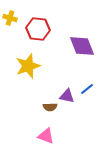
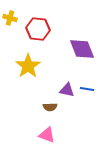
purple diamond: moved 3 px down
yellow star: rotated 15 degrees counterclockwise
blue line: rotated 48 degrees clockwise
purple triangle: moved 6 px up
pink triangle: moved 1 px right, 1 px up
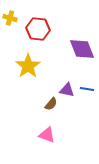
brown semicircle: moved 1 px right, 3 px up; rotated 48 degrees counterclockwise
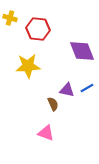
purple diamond: moved 2 px down
yellow star: rotated 30 degrees clockwise
blue line: moved 1 px up; rotated 40 degrees counterclockwise
brown semicircle: moved 2 px right; rotated 64 degrees counterclockwise
pink triangle: moved 1 px left, 2 px up
